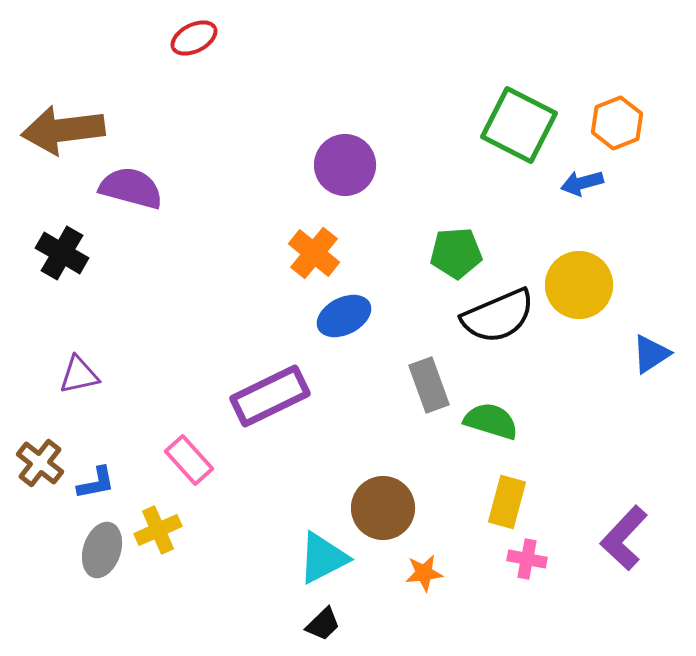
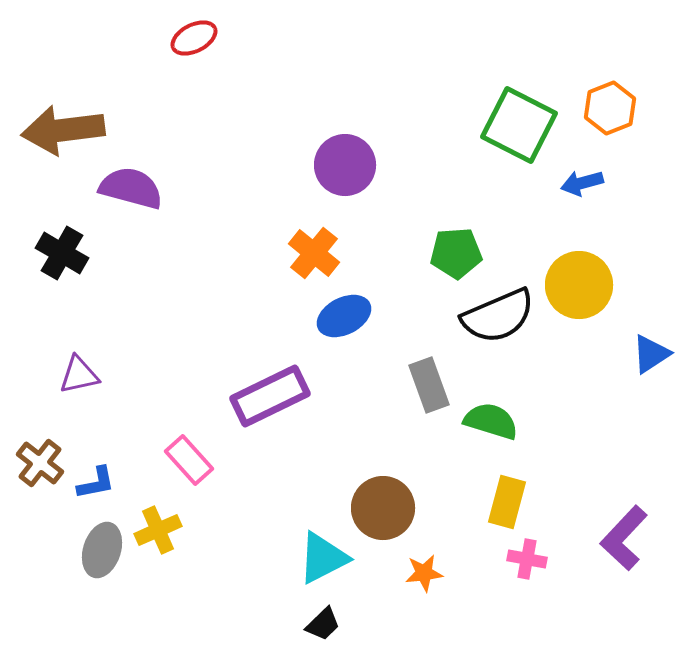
orange hexagon: moved 7 px left, 15 px up
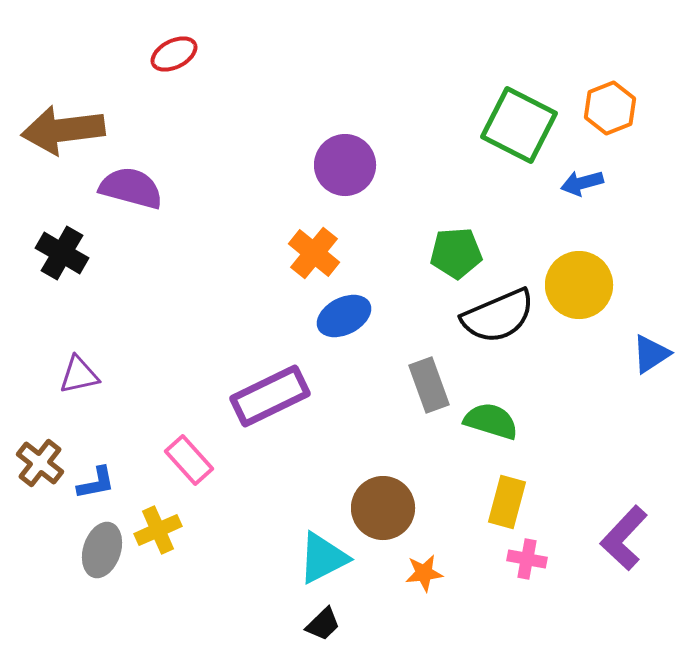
red ellipse: moved 20 px left, 16 px down
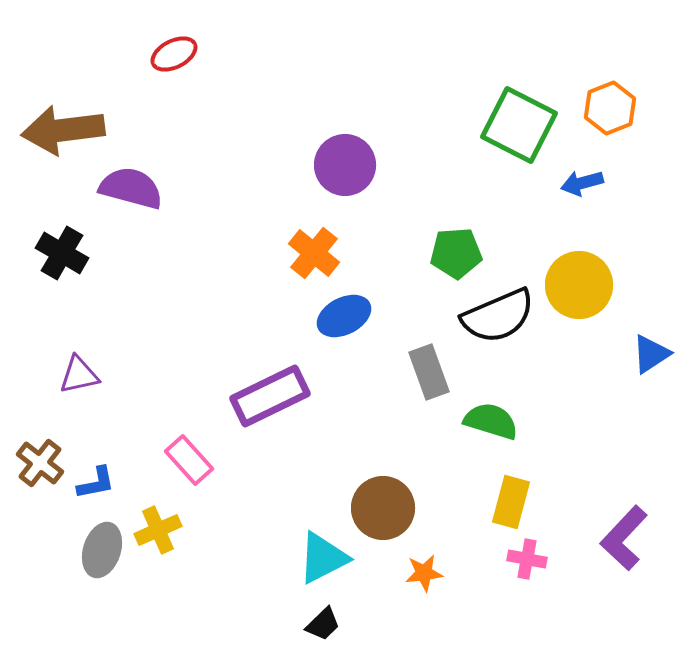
gray rectangle: moved 13 px up
yellow rectangle: moved 4 px right
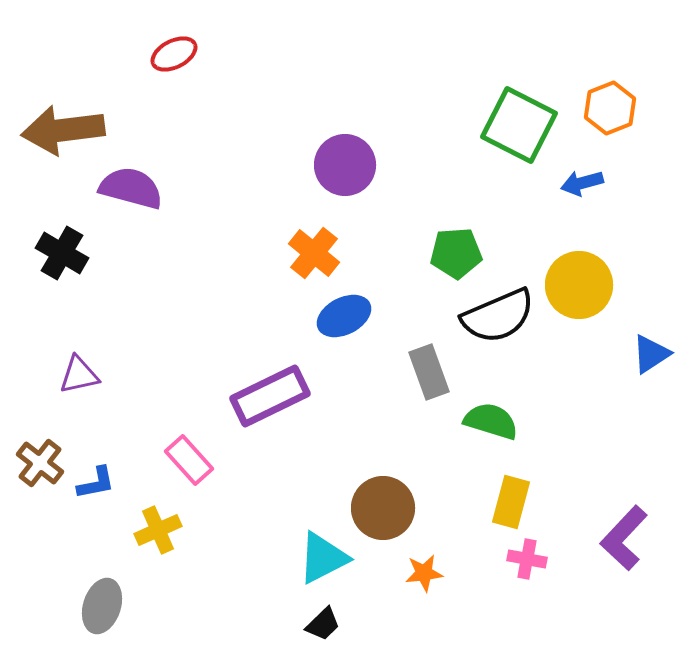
gray ellipse: moved 56 px down
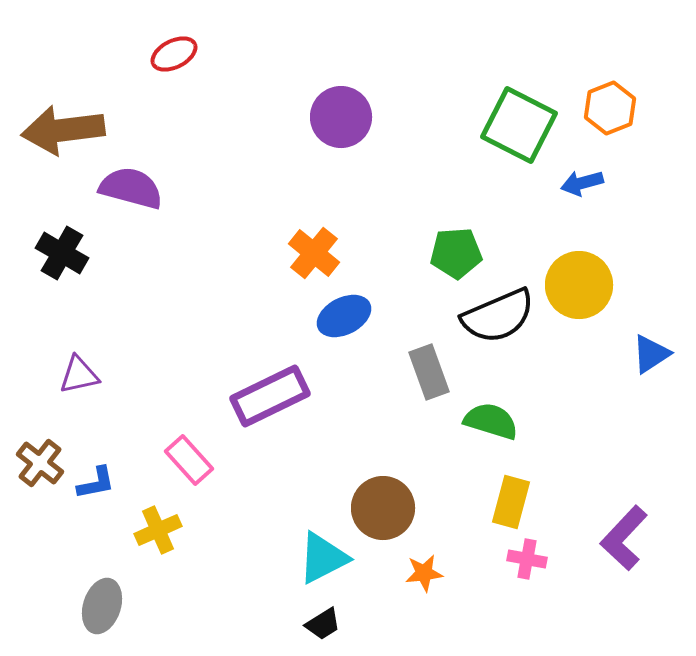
purple circle: moved 4 px left, 48 px up
black trapezoid: rotated 12 degrees clockwise
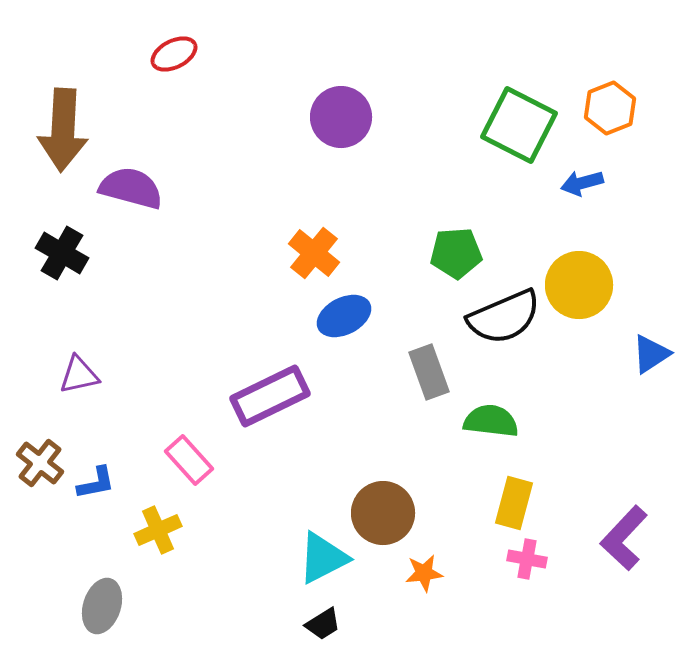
brown arrow: rotated 80 degrees counterclockwise
black semicircle: moved 6 px right, 1 px down
green semicircle: rotated 10 degrees counterclockwise
yellow rectangle: moved 3 px right, 1 px down
brown circle: moved 5 px down
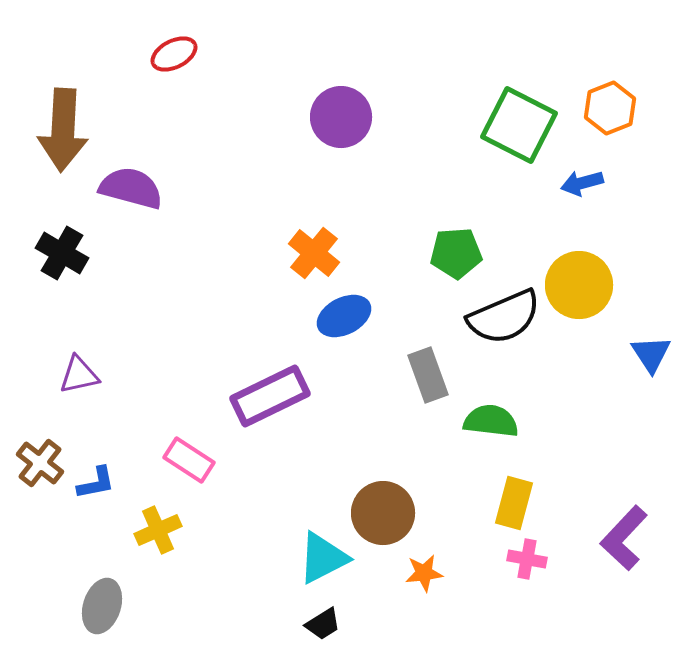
blue triangle: rotated 30 degrees counterclockwise
gray rectangle: moved 1 px left, 3 px down
pink rectangle: rotated 15 degrees counterclockwise
